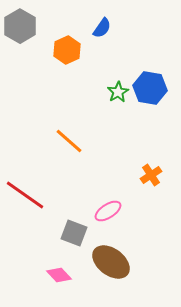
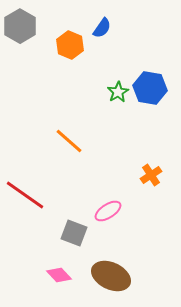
orange hexagon: moved 3 px right, 5 px up; rotated 12 degrees counterclockwise
brown ellipse: moved 14 px down; rotated 12 degrees counterclockwise
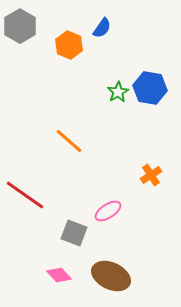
orange hexagon: moved 1 px left
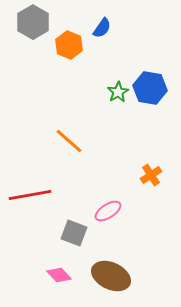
gray hexagon: moved 13 px right, 4 px up
red line: moved 5 px right; rotated 45 degrees counterclockwise
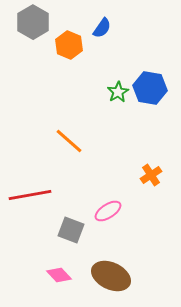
gray square: moved 3 px left, 3 px up
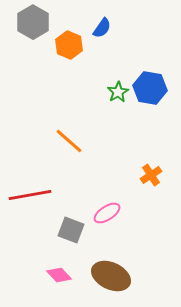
pink ellipse: moved 1 px left, 2 px down
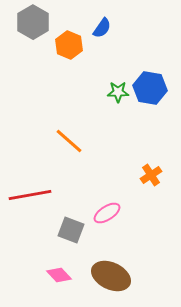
green star: rotated 30 degrees clockwise
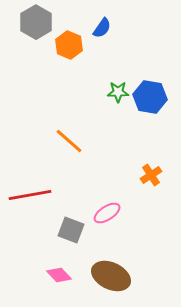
gray hexagon: moved 3 px right
blue hexagon: moved 9 px down
